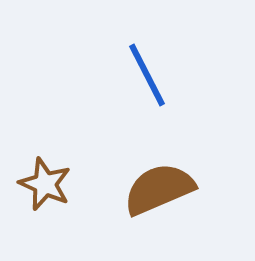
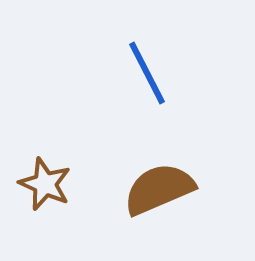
blue line: moved 2 px up
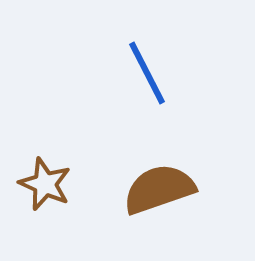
brown semicircle: rotated 4 degrees clockwise
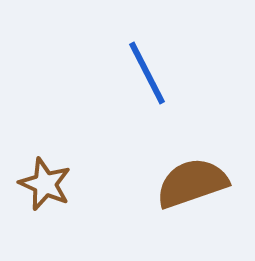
brown semicircle: moved 33 px right, 6 px up
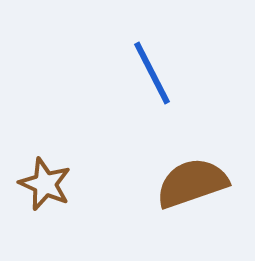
blue line: moved 5 px right
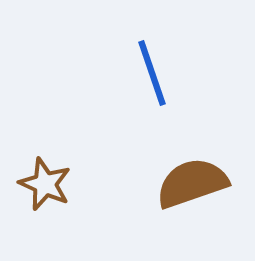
blue line: rotated 8 degrees clockwise
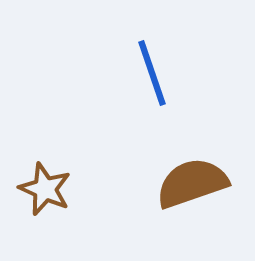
brown star: moved 5 px down
